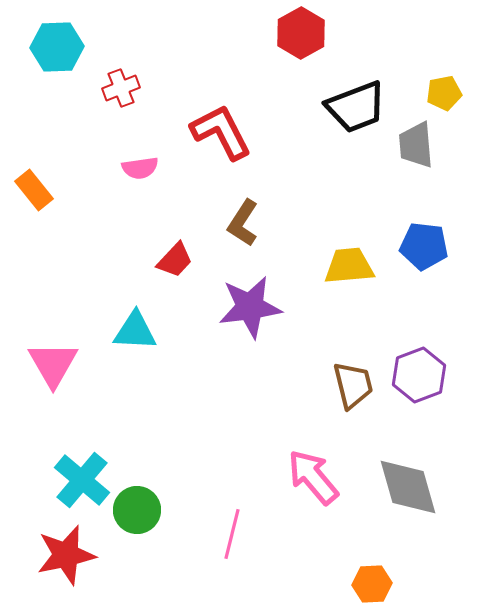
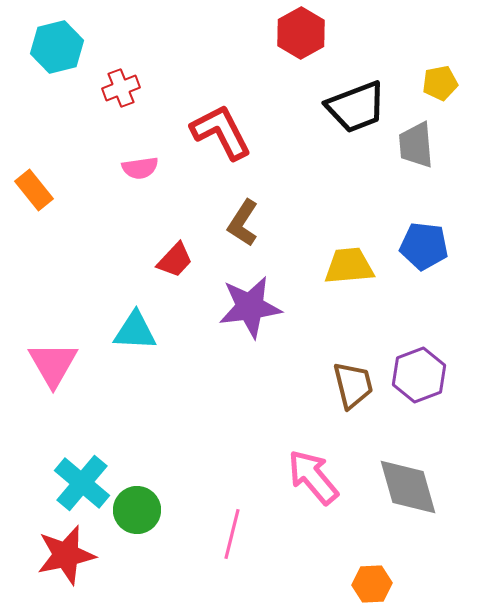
cyan hexagon: rotated 12 degrees counterclockwise
yellow pentagon: moved 4 px left, 10 px up
cyan cross: moved 3 px down
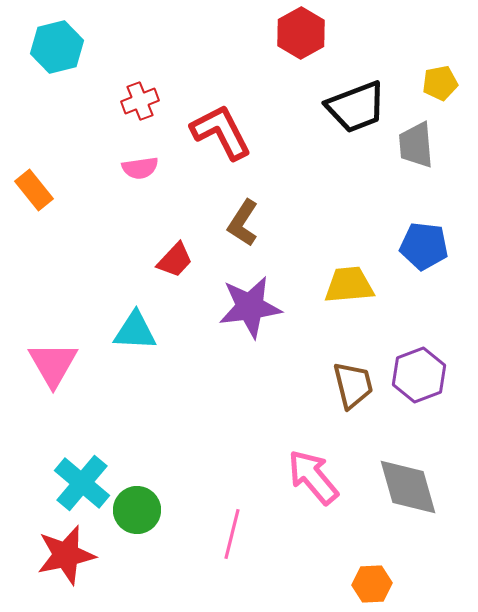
red cross: moved 19 px right, 13 px down
yellow trapezoid: moved 19 px down
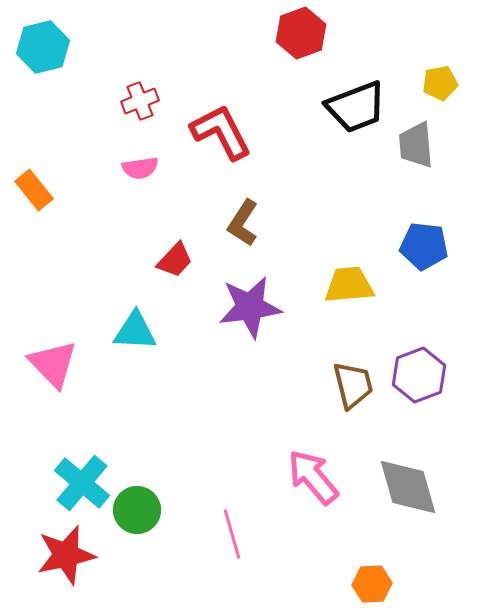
red hexagon: rotated 9 degrees clockwise
cyan hexagon: moved 14 px left
pink triangle: rotated 14 degrees counterclockwise
pink line: rotated 30 degrees counterclockwise
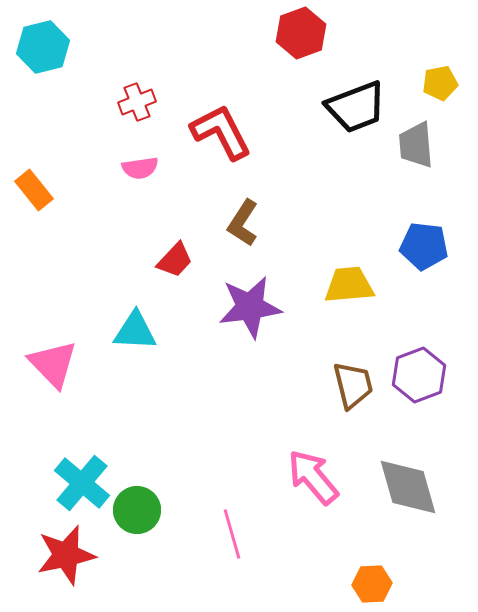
red cross: moved 3 px left, 1 px down
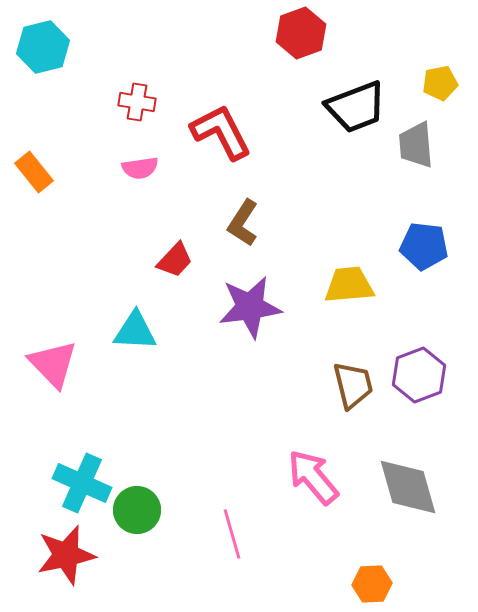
red cross: rotated 30 degrees clockwise
orange rectangle: moved 18 px up
cyan cross: rotated 16 degrees counterclockwise
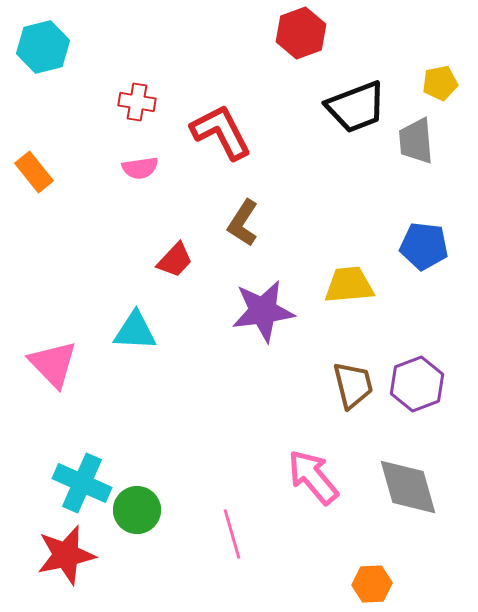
gray trapezoid: moved 4 px up
purple star: moved 13 px right, 4 px down
purple hexagon: moved 2 px left, 9 px down
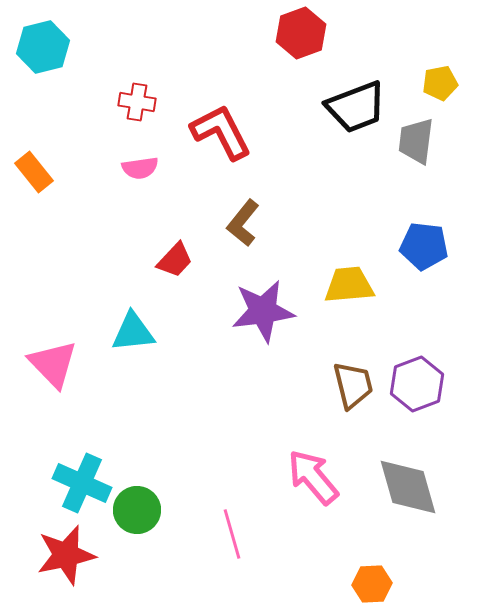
gray trapezoid: rotated 12 degrees clockwise
brown L-shape: rotated 6 degrees clockwise
cyan triangle: moved 2 px left, 1 px down; rotated 9 degrees counterclockwise
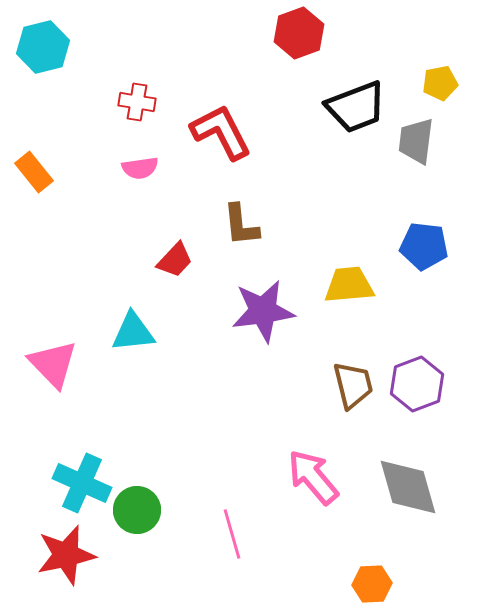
red hexagon: moved 2 px left
brown L-shape: moved 2 px left, 2 px down; rotated 45 degrees counterclockwise
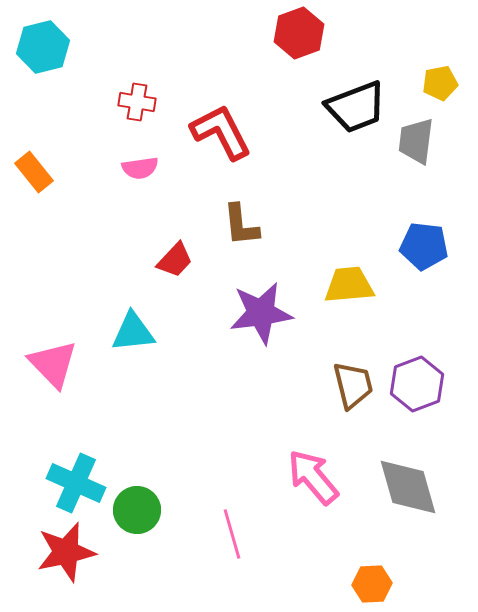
purple star: moved 2 px left, 2 px down
cyan cross: moved 6 px left
red star: moved 3 px up
